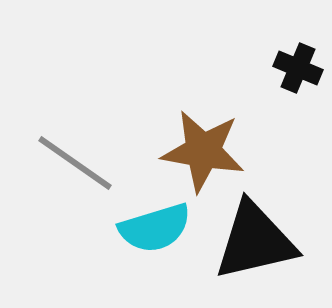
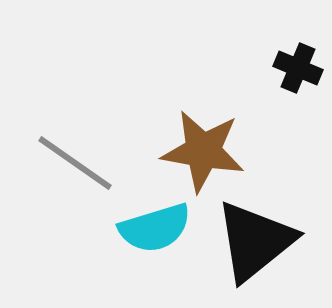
black triangle: rotated 26 degrees counterclockwise
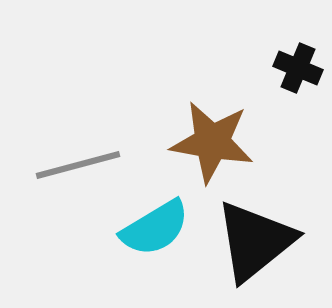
brown star: moved 9 px right, 9 px up
gray line: moved 3 px right, 2 px down; rotated 50 degrees counterclockwise
cyan semicircle: rotated 14 degrees counterclockwise
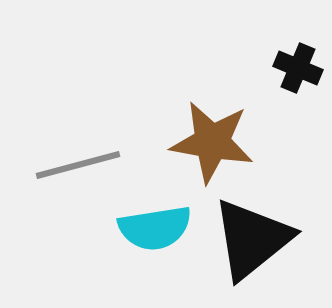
cyan semicircle: rotated 22 degrees clockwise
black triangle: moved 3 px left, 2 px up
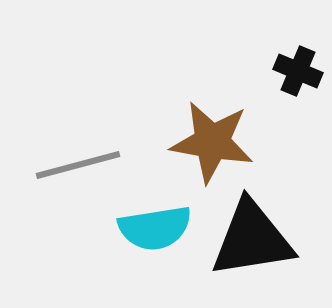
black cross: moved 3 px down
black triangle: rotated 30 degrees clockwise
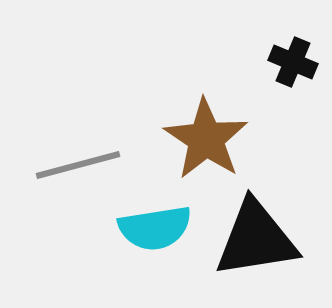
black cross: moved 5 px left, 9 px up
brown star: moved 6 px left, 3 px up; rotated 24 degrees clockwise
black triangle: moved 4 px right
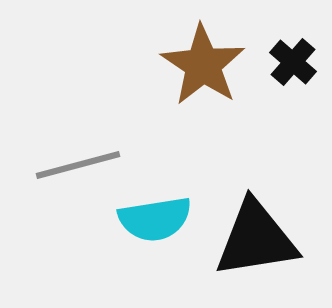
black cross: rotated 18 degrees clockwise
brown star: moved 3 px left, 74 px up
cyan semicircle: moved 9 px up
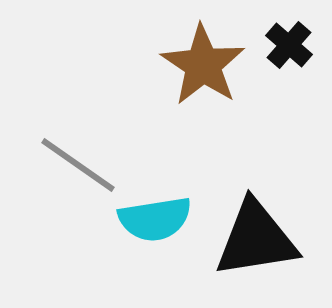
black cross: moved 4 px left, 17 px up
gray line: rotated 50 degrees clockwise
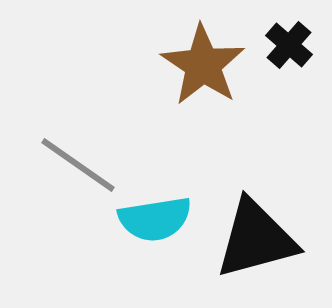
black triangle: rotated 6 degrees counterclockwise
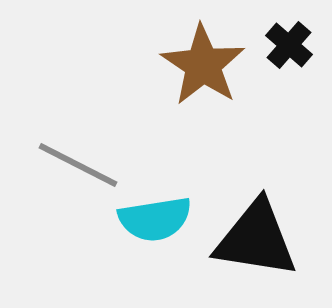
gray line: rotated 8 degrees counterclockwise
black triangle: rotated 24 degrees clockwise
